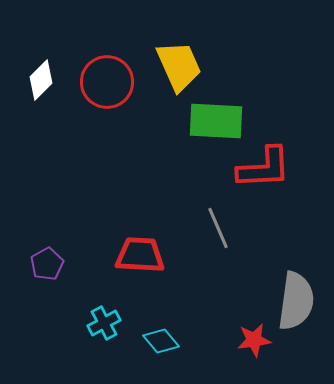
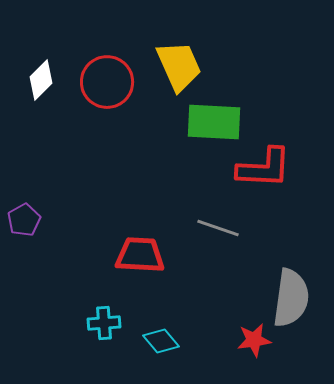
green rectangle: moved 2 px left, 1 px down
red L-shape: rotated 6 degrees clockwise
gray line: rotated 48 degrees counterclockwise
purple pentagon: moved 23 px left, 44 px up
gray semicircle: moved 5 px left, 3 px up
cyan cross: rotated 24 degrees clockwise
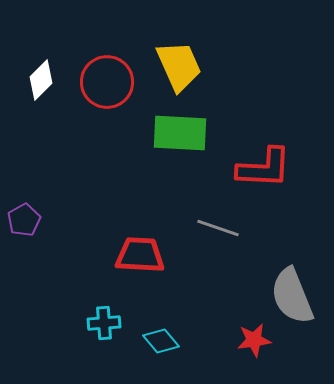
green rectangle: moved 34 px left, 11 px down
gray semicircle: moved 1 px right, 2 px up; rotated 150 degrees clockwise
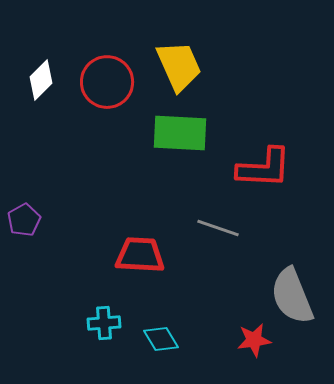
cyan diamond: moved 2 px up; rotated 9 degrees clockwise
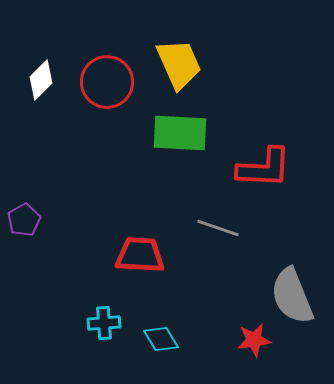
yellow trapezoid: moved 2 px up
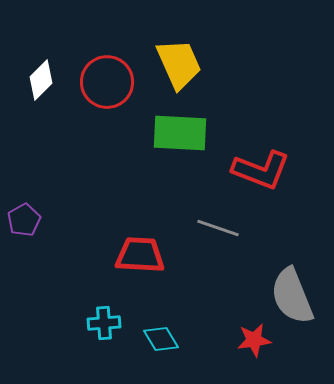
red L-shape: moved 3 px left, 2 px down; rotated 18 degrees clockwise
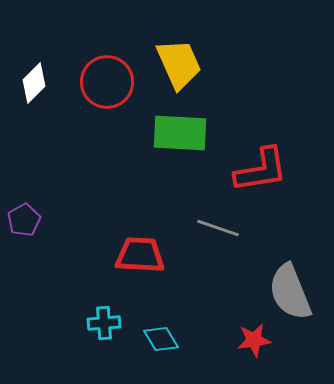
white diamond: moved 7 px left, 3 px down
red L-shape: rotated 30 degrees counterclockwise
gray semicircle: moved 2 px left, 4 px up
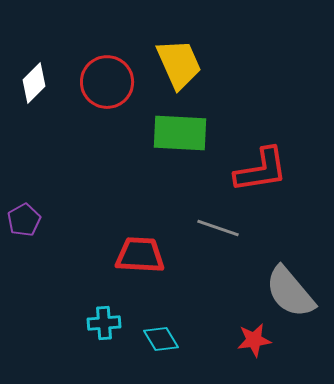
gray semicircle: rotated 18 degrees counterclockwise
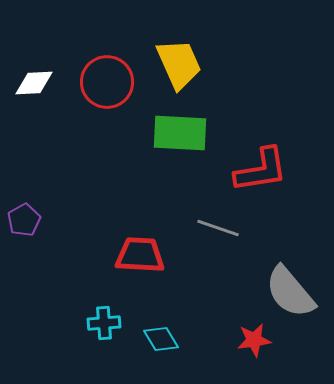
white diamond: rotated 42 degrees clockwise
